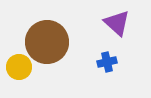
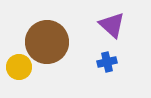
purple triangle: moved 5 px left, 2 px down
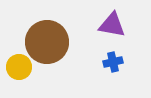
purple triangle: rotated 32 degrees counterclockwise
blue cross: moved 6 px right
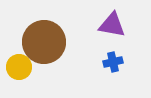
brown circle: moved 3 px left
